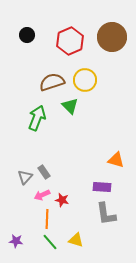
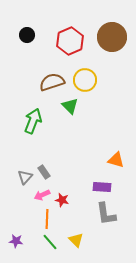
green arrow: moved 4 px left, 3 px down
yellow triangle: rotated 28 degrees clockwise
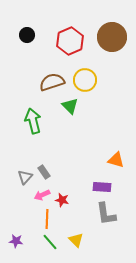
green arrow: rotated 35 degrees counterclockwise
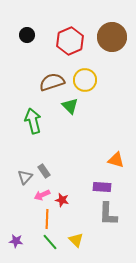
gray rectangle: moved 1 px up
gray L-shape: moved 2 px right; rotated 10 degrees clockwise
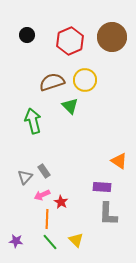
orange triangle: moved 3 px right, 1 px down; rotated 18 degrees clockwise
red star: moved 1 px left, 2 px down; rotated 16 degrees clockwise
